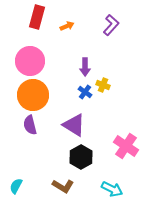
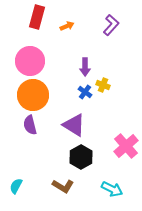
pink cross: rotated 15 degrees clockwise
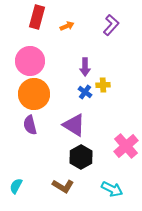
yellow cross: rotated 24 degrees counterclockwise
orange circle: moved 1 px right, 1 px up
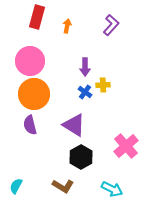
orange arrow: rotated 56 degrees counterclockwise
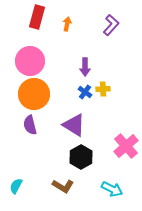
orange arrow: moved 2 px up
yellow cross: moved 4 px down
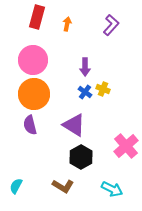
pink circle: moved 3 px right, 1 px up
yellow cross: rotated 24 degrees clockwise
